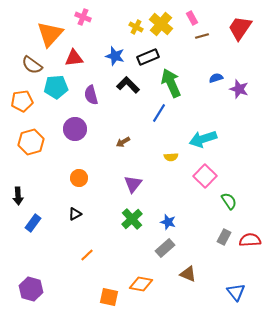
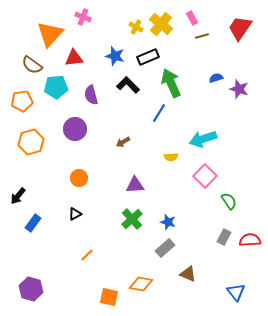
purple triangle at (133, 184): moved 2 px right, 1 px down; rotated 48 degrees clockwise
black arrow at (18, 196): rotated 42 degrees clockwise
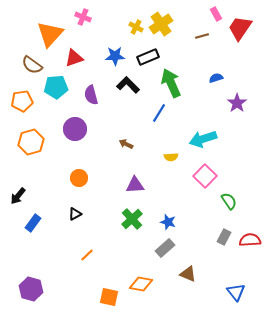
pink rectangle at (192, 18): moved 24 px right, 4 px up
yellow cross at (161, 24): rotated 15 degrees clockwise
blue star at (115, 56): rotated 18 degrees counterclockwise
red triangle at (74, 58): rotated 12 degrees counterclockwise
purple star at (239, 89): moved 2 px left, 14 px down; rotated 18 degrees clockwise
brown arrow at (123, 142): moved 3 px right, 2 px down; rotated 56 degrees clockwise
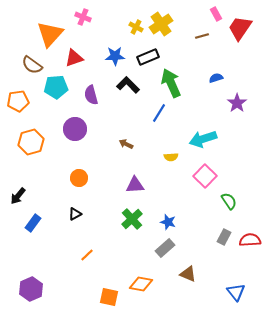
orange pentagon at (22, 101): moved 4 px left
purple hexagon at (31, 289): rotated 20 degrees clockwise
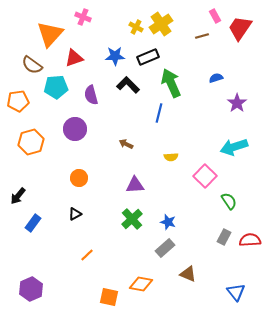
pink rectangle at (216, 14): moved 1 px left, 2 px down
blue line at (159, 113): rotated 18 degrees counterclockwise
cyan arrow at (203, 139): moved 31 px right, 8 px down
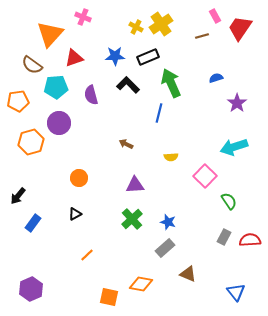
purple circle at (75, 129): moved 16 px left, 6 px up
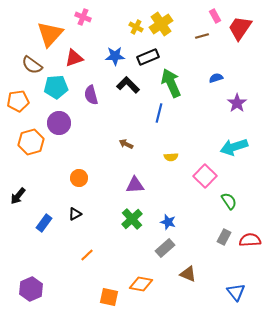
blue rectangle at (33, 223): moved 11 px right
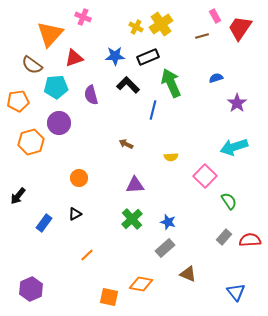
blue line at (159, 113): moved 6 px left, 3 px up
gray rectangle at (224, 237): rotated 14 degrees clockwise
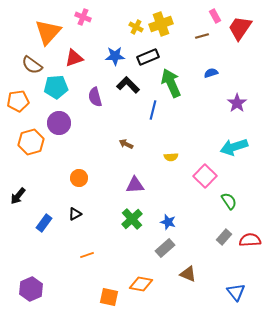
yellow cross at (161, 24): rotated 15 degrees clockwise
orange triangle at (50, 34): moved 2 px left, 2 px up
blue semicircle at (216, 78): moved 5 px left, 5 px up
purple semicircle at (91, 95): moved 4 px right, 2 px down
orange line at (87, 255): rotated 24 degrees clockwise
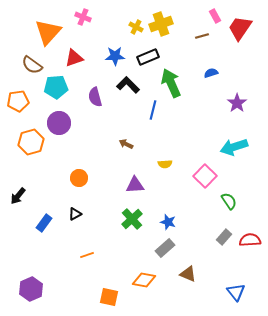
yellow semicircle at (171, 157): moved 6 px left, 7 px down
orange diamond at (141, 284): moved 3 px right, 4 px up
